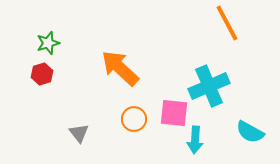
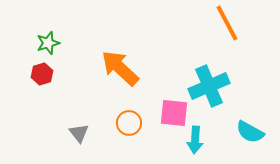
orange circle: moved 5 px left, 4 px down
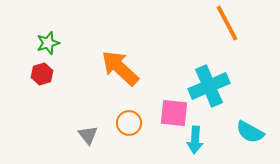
gray triangle: moved 9 px right, 2 px down
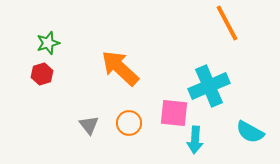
gray triangle: moved 1 px right, 10 px up
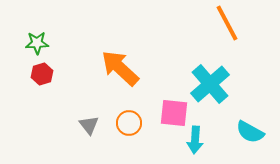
green star: moved 11 px left; rotated 15 degrees clockwise
cyan cross: moved 1 px right, 2 px up; rotated 18 degrees counterclockwise
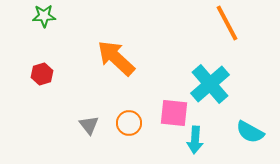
green star: moved 7 px right, 27 px up
orange arrow: moved 4 px left, 10 px up
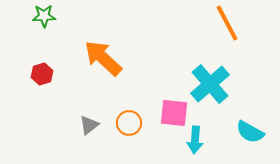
orange arrow: moved 13 px left
gray triangle: rotated 30 degrees clockwise
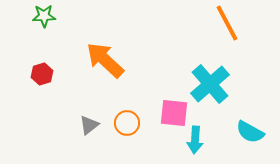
orange arrow: moved 2 px right, 2 px down
orange circle: moved 2 px left
